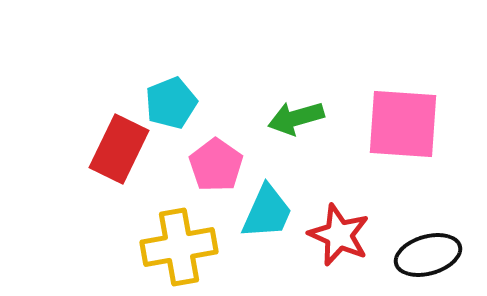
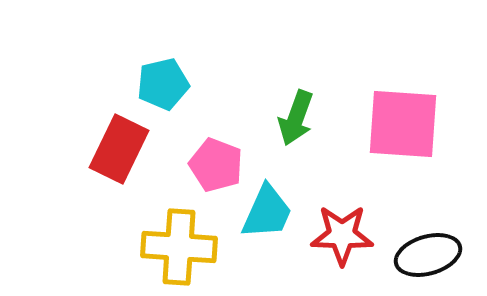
cyan pentagon: moved 8 px left, 19 px up; rotated 9 degrees clockwise
green arrow: rotated 54 degrees counterclockwise
pink pentagon: rotated 14 degrees counterclockwise
red star: moved 3 px right; rotated 22 degrees counterclockwise
yellow cross: rotated 14 degrees clockwise
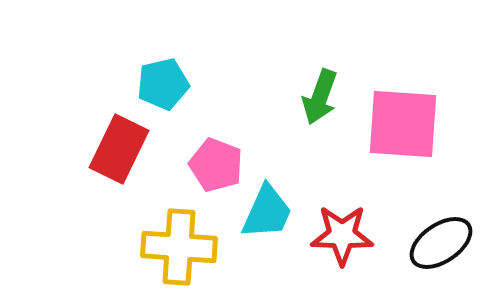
green arrow: moved 24 px right, 21 px up
black ellipse: moved 13 px right, 12 px up; rotated 18 degrees counterclockwise
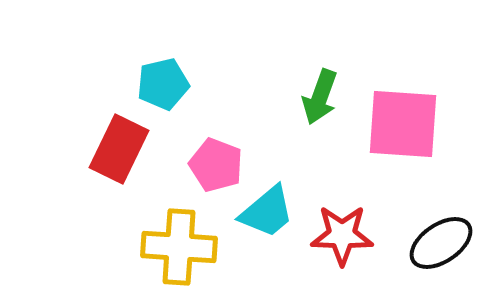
cyan trapezoid: rotated 26 degrees clockwise
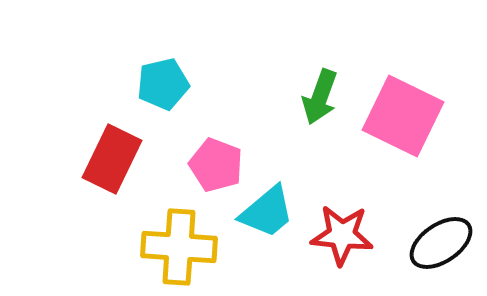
pink square: moved 8 px up; rotated 22 degrees clockwise
red rectangle: moved 7 px left, 10 px down
red star: rotated 4 degrees clockwise
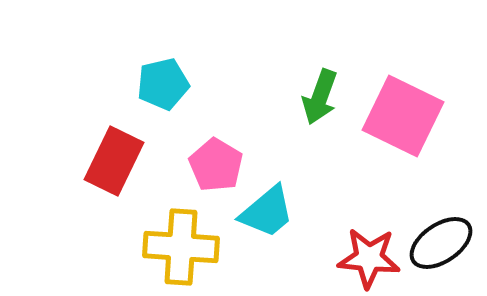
red rectangle: moved 2 px right, 2 px down
pink pentagon: rotated 10 degrees clockwise
red star: moved 27 px right, 23 px down
yellow cross: moved 2 px right
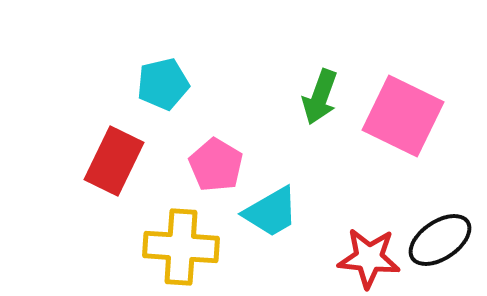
cyan trapezoid: moved 4 px right; rotated 10 degrees clockwise
black ellipse: moved 1 px left, 3 px up
